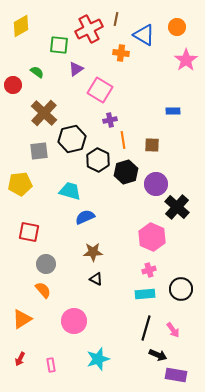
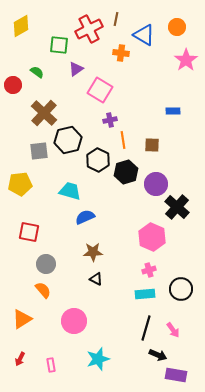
black hexagon at (72, 139): moved 4 px left, 1 px down
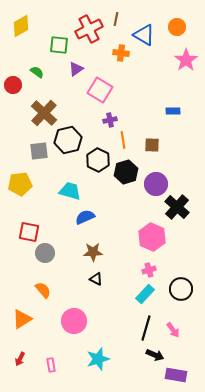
gray circle at (46, 264): moved 1 px left, 11 px up
cyan rectangle at (145, 294): rotated 42 degrees counterclockwise
black arrow at (158, 355): moved 3 px left
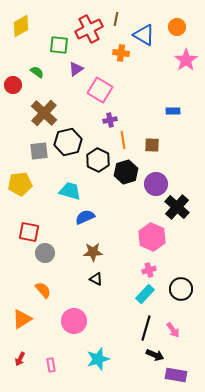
black hexagon at (68, 140): moved 2 px down
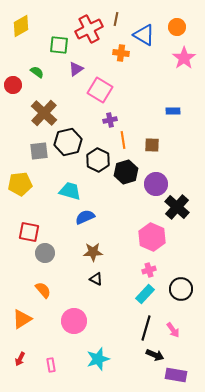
pink star at (186, 60): moved 2 px left, 2 px up
